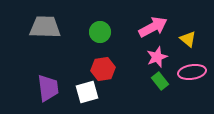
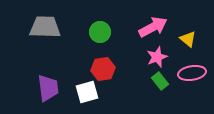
pink ellipse: moved 1 px down
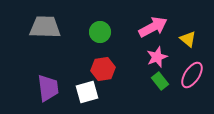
pink ellipse: moved 2 px down; rotated 48 degrees counterclockwise
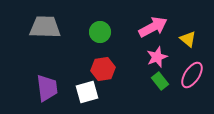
purple trapezoid: moved 1 px left
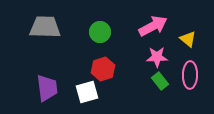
pink arrow: moved 1 px up
pink star: rotated 20 degrees clockwise
red hexagon: rotated 10 degrees counterclockwise
pink ellipse: moved 2 px left; rotated 32 degrees counterclockwise
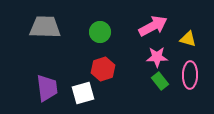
yellow triangle: rotated 24 degrees counterclockwise
white square: moved 4 px left, 1 px down
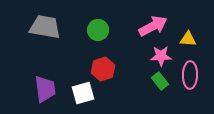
gray trapezoid: rotated 8 degrees clockwise
green circle: moved 2 px left, 2 px up
yellow triangle: rotated 12 degrees counterclockwise
pink star: moved 4 px right, 1 px up
purple trapezoid: moved 2 px left, 1 px down
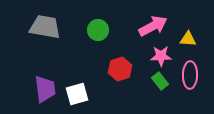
red hexagon: moved 17 px right
white square: moved 6 px left, 1 px down
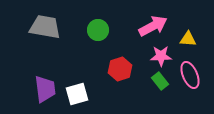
pink ellipse: rotated 24 degrees counterclockwise
